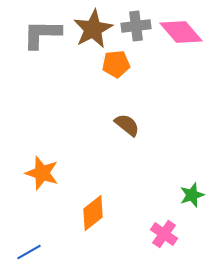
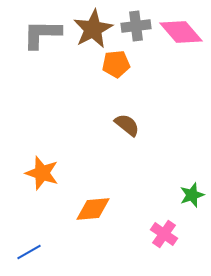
orange diamond: moved 4 px up; rotated 33 degrees clockwise
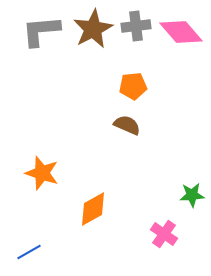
gray L-shape: moved 1 px left, 3 px up; rotated 6 degrees counterclockwise
orange pentagon: moved 17 px right, 22 px down
brown semicircle: rotated 16 degrees counterclockwise
green star: rotated 15 degrees clockwise
orange diamond: rotated 24 degrees counterclockwise
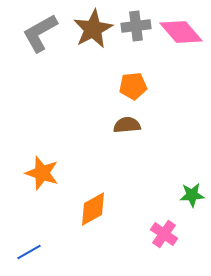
gray L-shape: moved 1 px left, 2 px down; rotated 24 degrees counterclockwise
brown semicircle: rotated 28 degrees counterclockwise
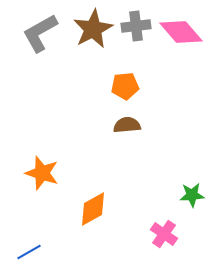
orange pentagon: moved 8 px left
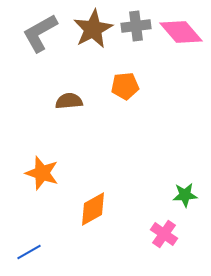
brown semicircle: moved 58 px left, 24 px up
green star: moved 7 px left
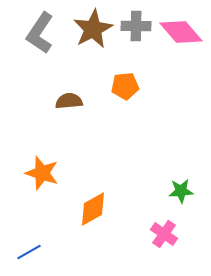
gray cross: rotated 8 degrees clockwise
gray L-shape: rotated 27 degrees counterclockwise
green star: moved 4 px left, 4 px up
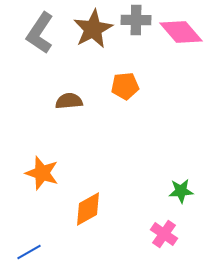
gray cross: moved 6 px up
orange diamond: moved 5 px left
